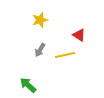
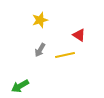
green arrow: moved 8 px left, 1 px down; rotated 72 degrees counterclockwise
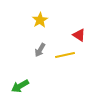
yellow star: rotated 14 degrees counterclockwise
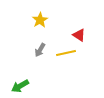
yellow line: moved 1 px right, 2 px up
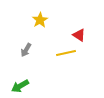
gray arrow: moved 14 px left
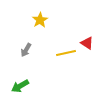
red triangle: moved 8 px right, 8 px down
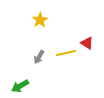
gray arrow: moved 13 px right, 7 px down
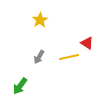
yellow line: moved 3 px right, 4 px down
green arrow: rotated 24 degrees counterclockwise
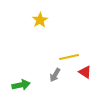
red triangle: moved 2 px left, 29 px down
gray arrow: moved 16 px right, 18 px down
green arrow: moved 1 px right, 1 px up; rotated 138 degrees counterclockwise
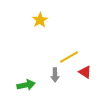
yellow line: rotated 18 degrees counterclockwise
gray arrow: rotated 32 degrees counterclockwise
green arrow: moved 5 px right
